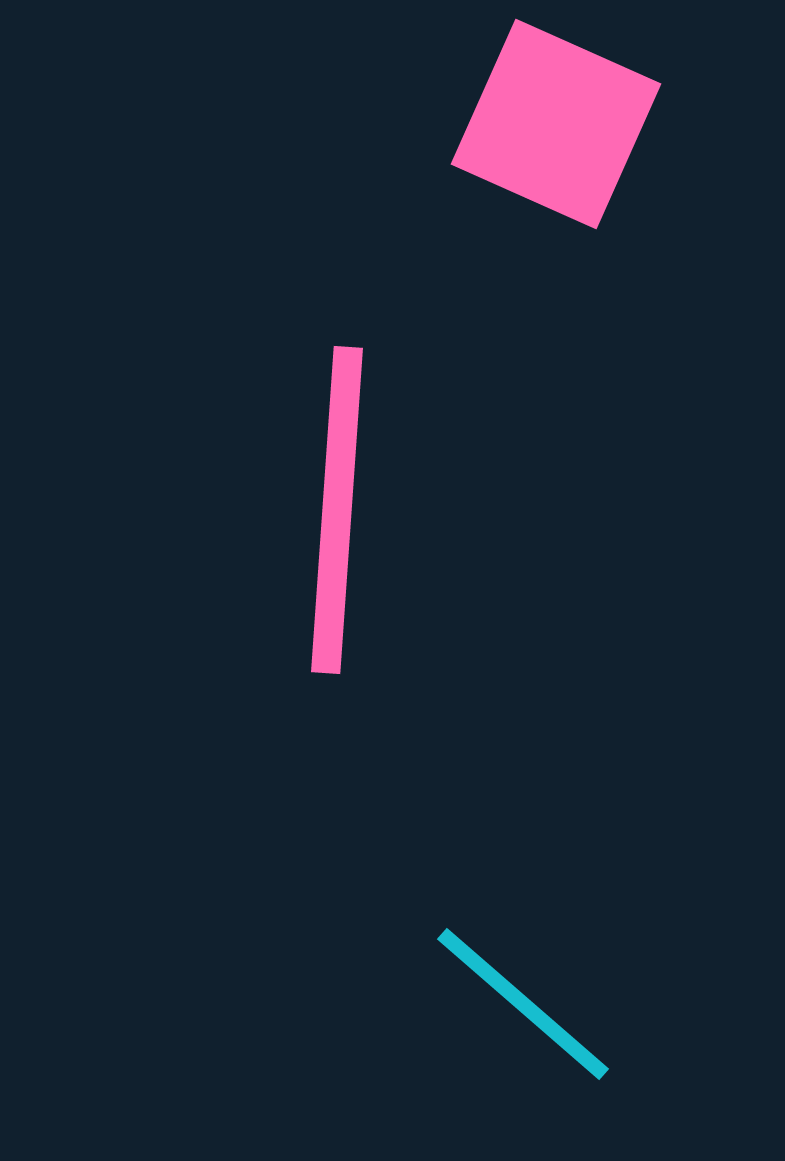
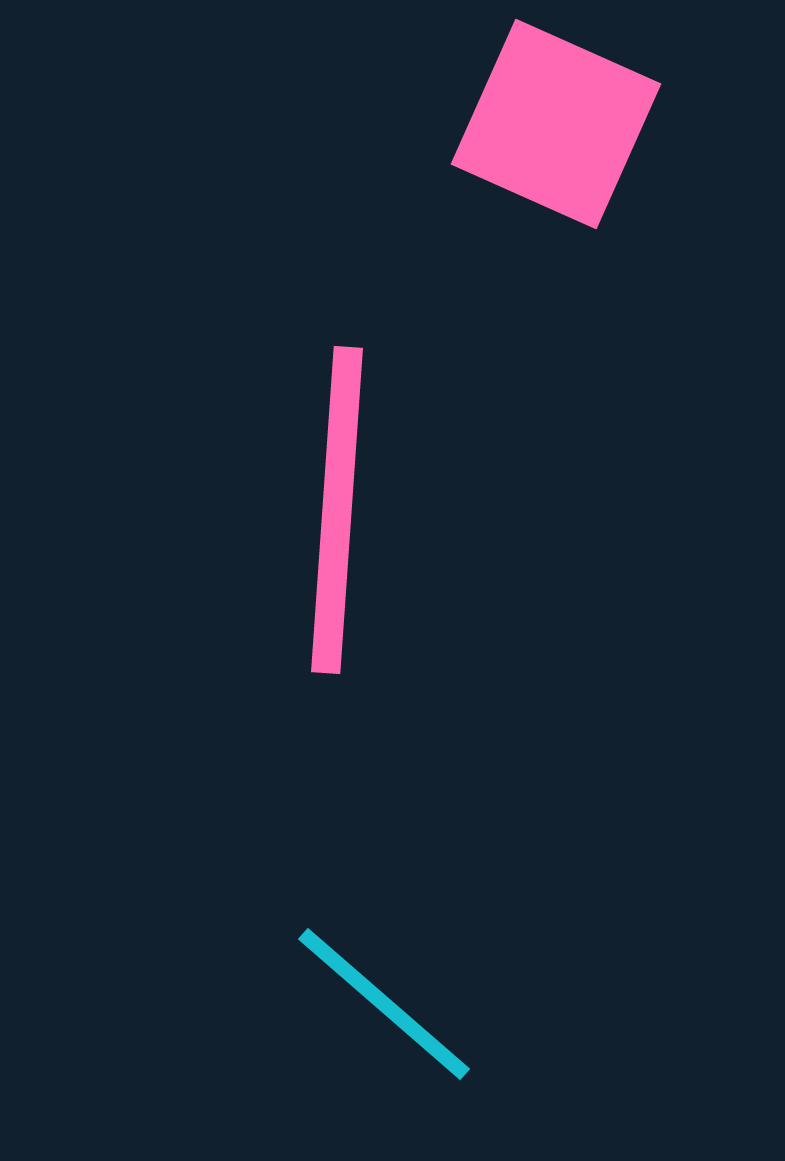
cyan line: moved 139 px left
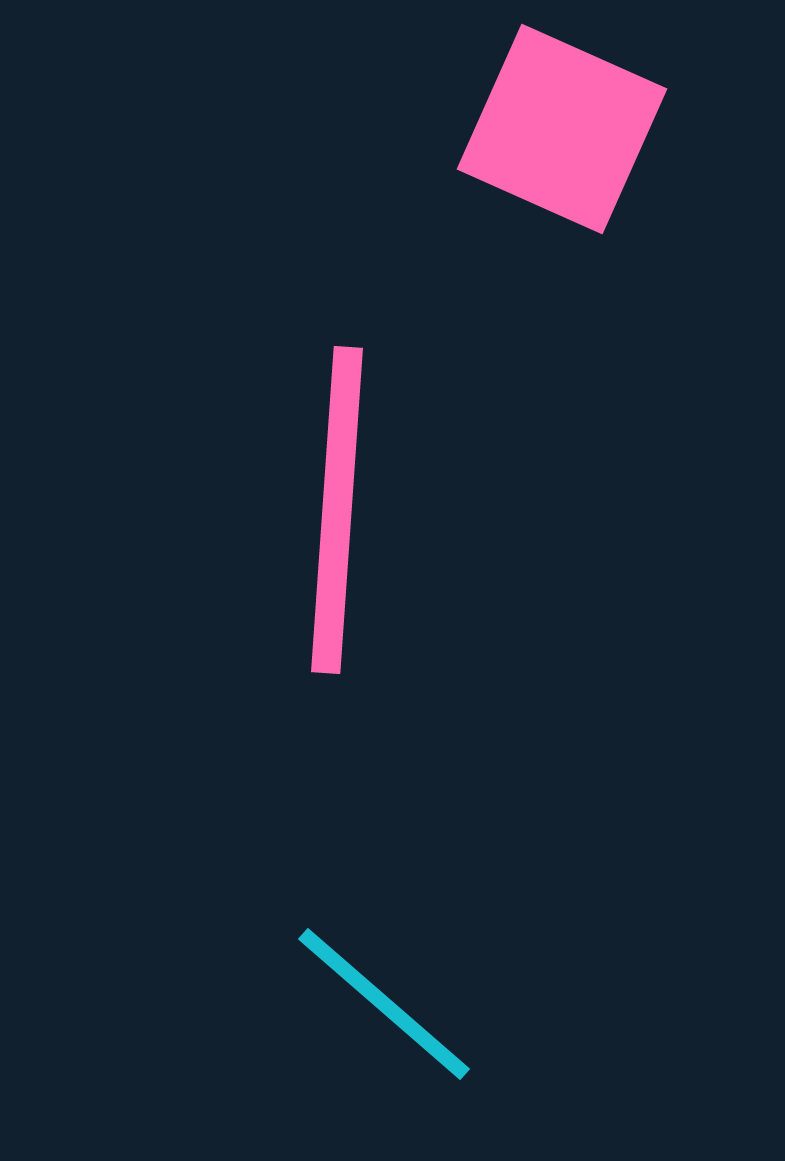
pink square: moved 6 px right, 5 px down
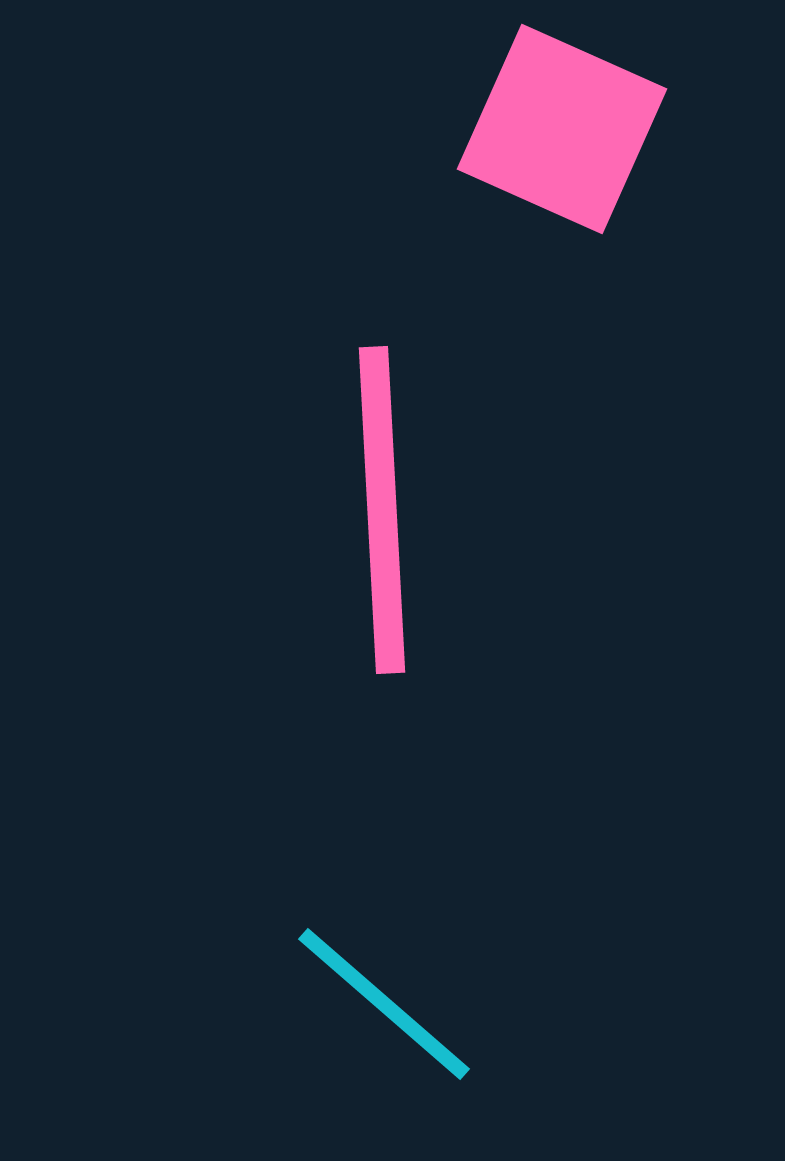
pink line: moved 45 px right; rotated 7 degrees counterclockwise
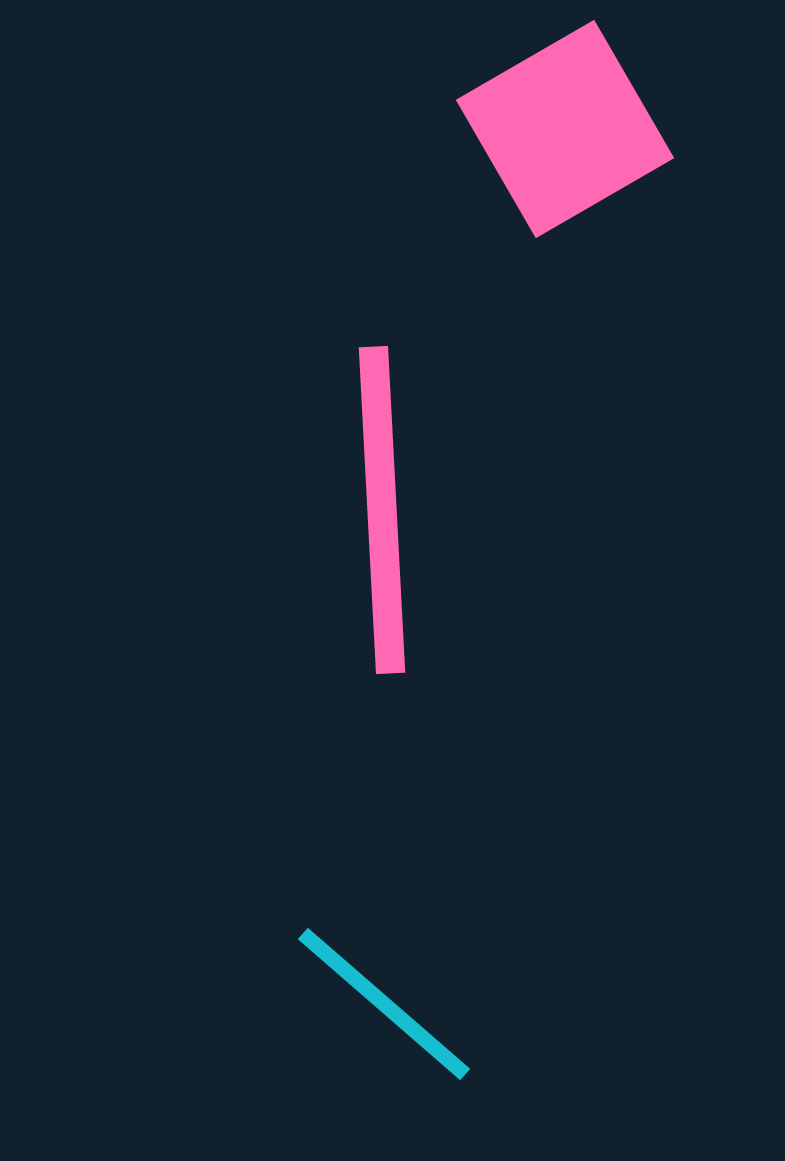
pink square: moved 3 px right; rotated 36 degrees clockwise
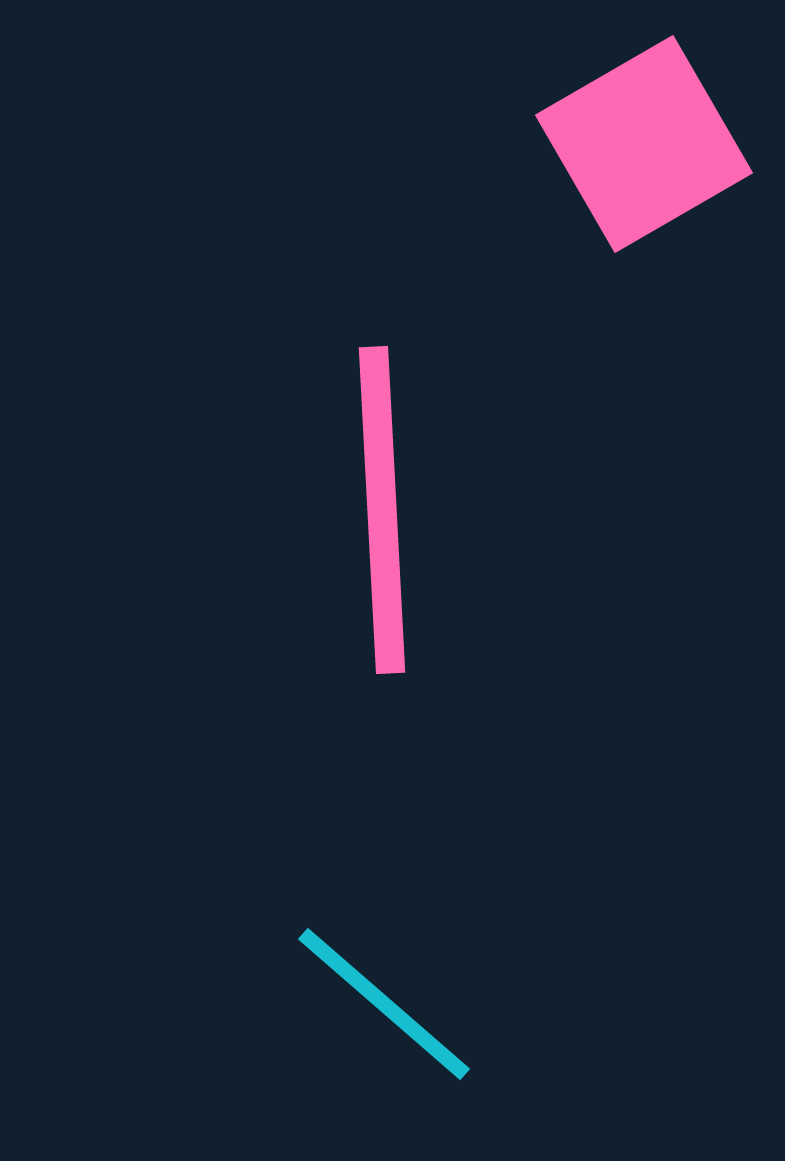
pink square: moved 79 px right, 15 px down
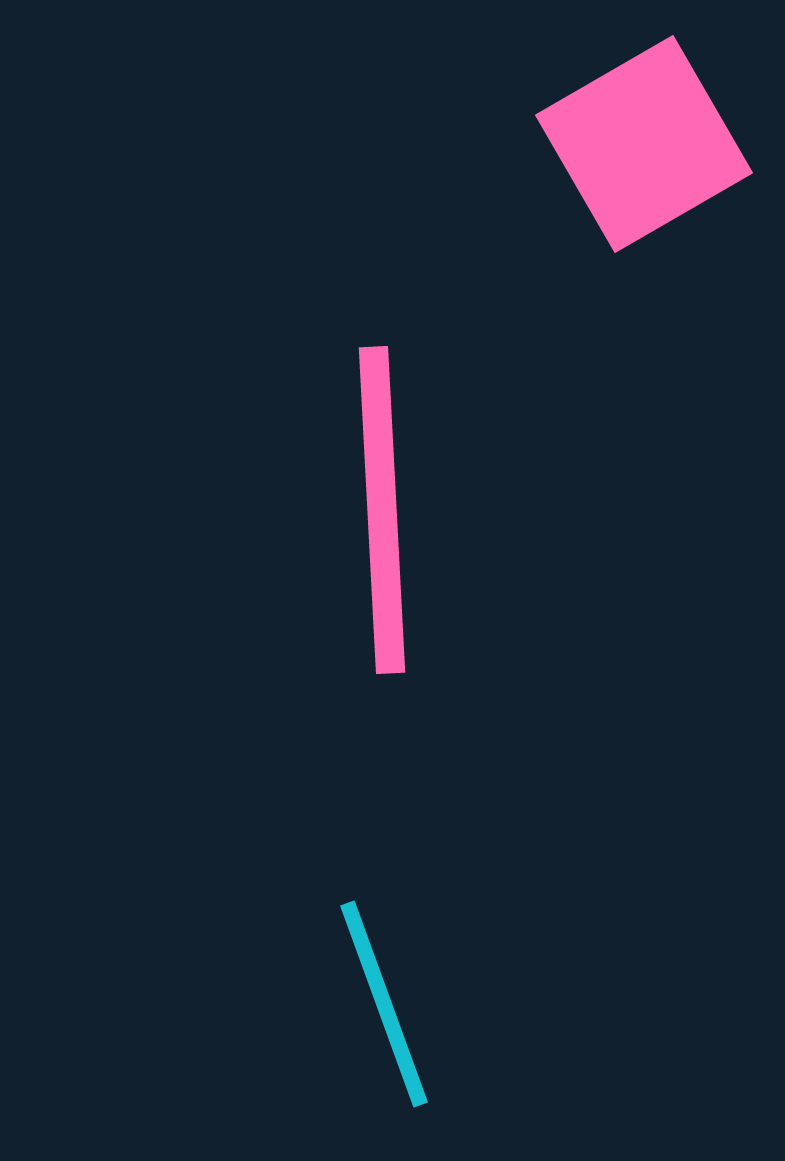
cyan line: rotated 29 degrees clockwise
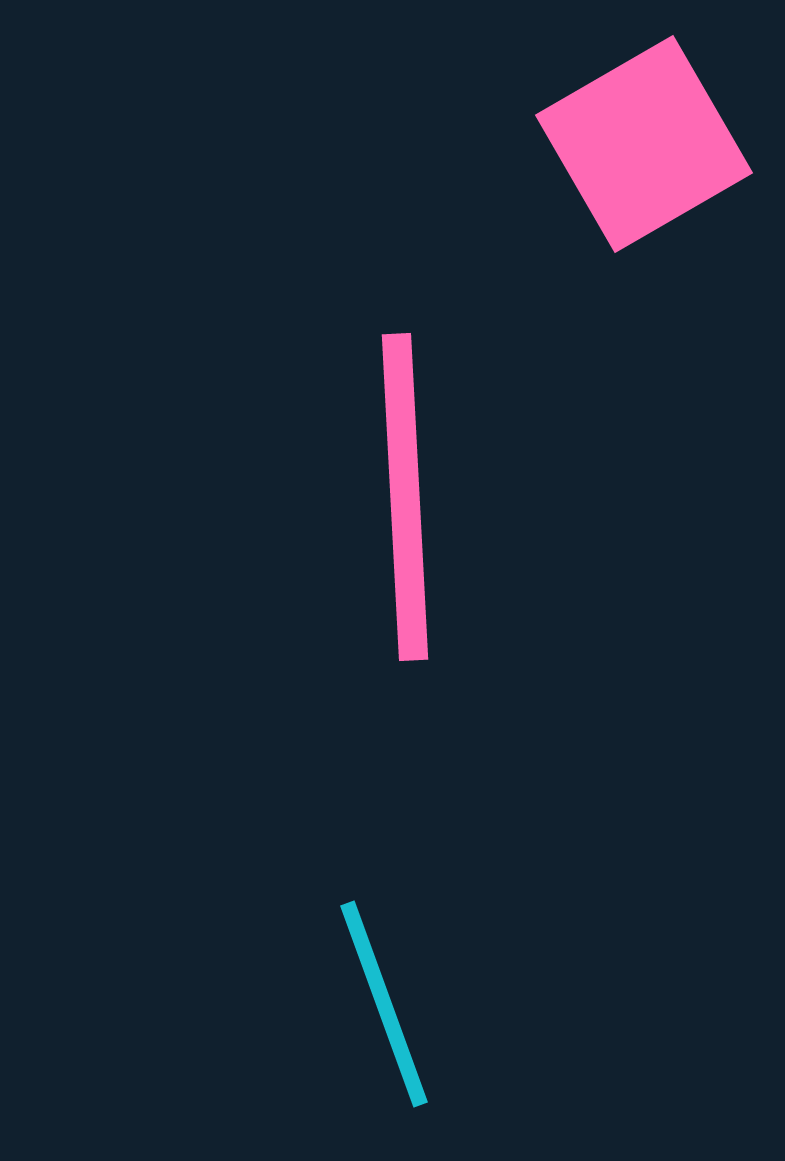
pink line: moved 23 px right, 13 px up
